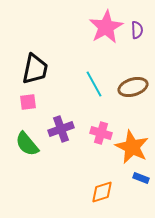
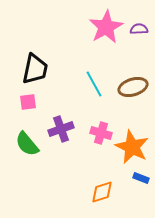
purple semicircle: moved 2 px right, 1 px up; rotated 90 degrees counterclockwise
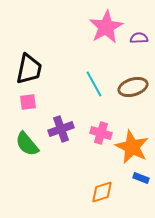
purple semicircle: moved 9 px down
black trapezoid: moved 6 px left
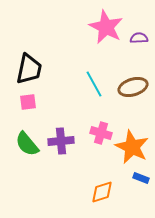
pink star: rotated 16 degrees counterclockwise
purple cross: moved 12 px down; rotated 15 degrees clockwise
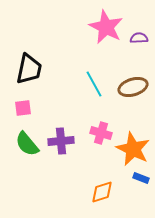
pink square: moved 5 px left, 6 px down
orange star: moved 1 px right, 2 px down
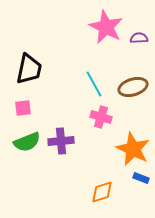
pink cross: moved 16 px up
green semicircle: moved 2 px up; rotated 72 degrees counterclockwise
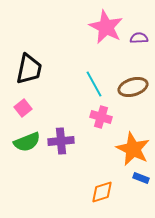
pink square: rotated 30 degrees counterclockwise
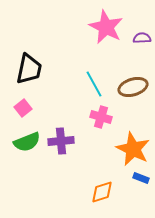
purple semicircle: moved 3 px right
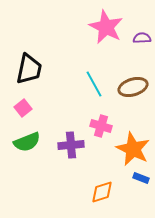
pink cross: moved 9 px down
purple cross: moved 10 px right, 4 px down
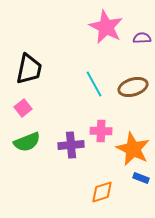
pink cross: moved 5 px down; rotated 15 degrees counterclockwise
